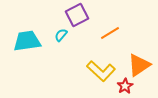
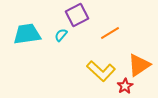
cyan trapezoid: moved 7 px up
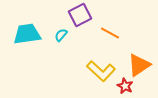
purple square: moved 3 px right
orange line: rotated 60 degrees clockwise
red star: rotated 14 degrees counterclockwise
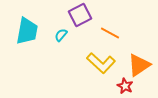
cyan trapezoid: moved 3 px up; rotated 108 degrees clockwise
yellow L-shape: moved 8 px up
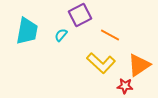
orange line: moved 2 px down
red star: rotated 21 degrees counterclockwise
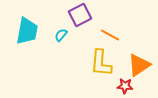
yellow L-shape: rotated 52 degrees clockwise
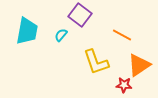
purple square: rotated 25 degrees counterclockwise
orange line: moved 12 px right
yellow L-shape: moved 5 px left, 1 px up; rotated 24 degrees counterclockwise
red star: moved 1 px left, 1 px up
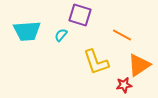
purple square: rotated 20 degrees counterclockwise
cyan trapezoid: rotated 76 degrees clockwise
red star: rotated 14 degrees counterclockwise
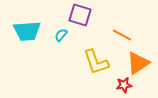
orange triangle: moved 1 px left, 2 px up
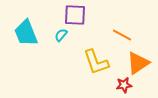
purple square: moved 5 px left; rotated 15 degrees counterclockwise
cyan trapezoid: moved 1 px left, 2 px down; rotated 72 degrees clockwise
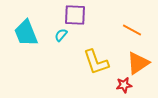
orange line: moved 10 px right, 5 px up
